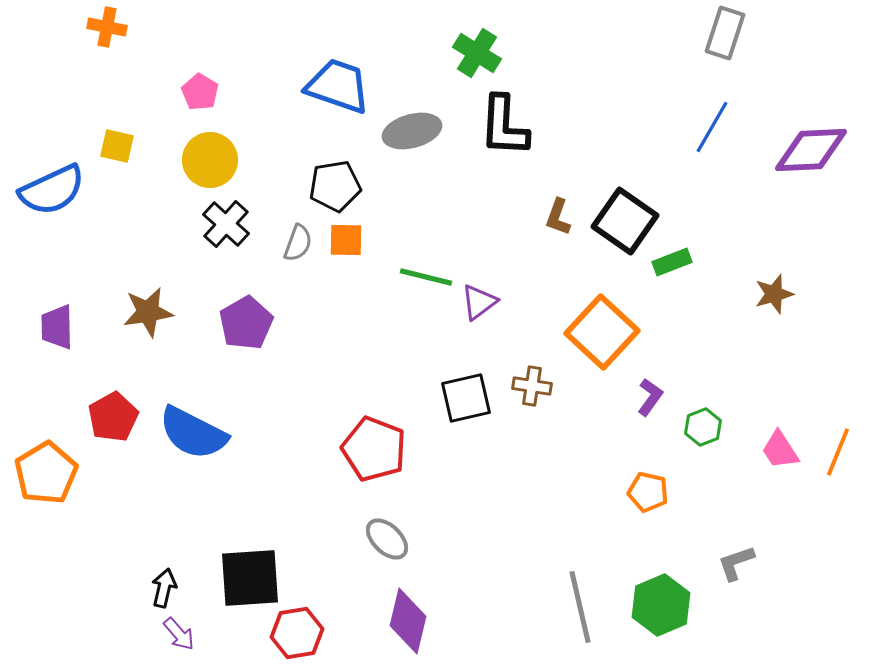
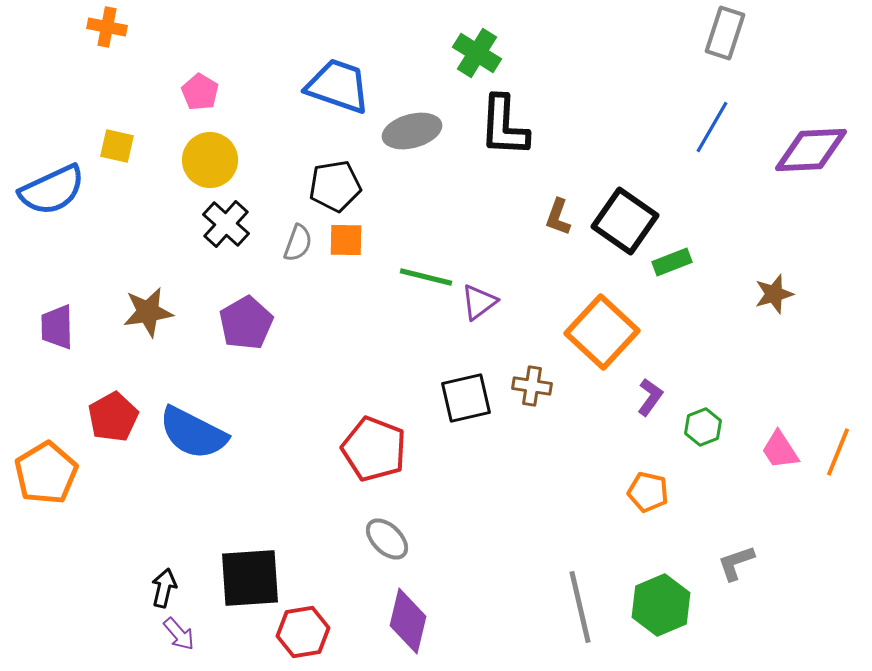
red hexagon at (297, 633): moved 6 px right, 1 px up
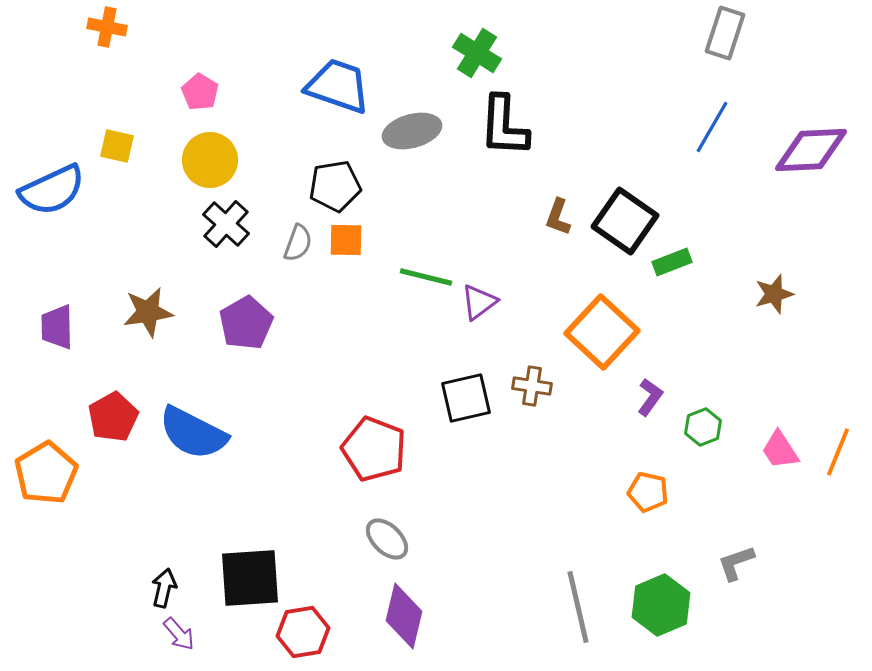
gray line at (580, 607): moved 2 px left
purple diamond at (408, 621): moved 4 px left, 5 px up
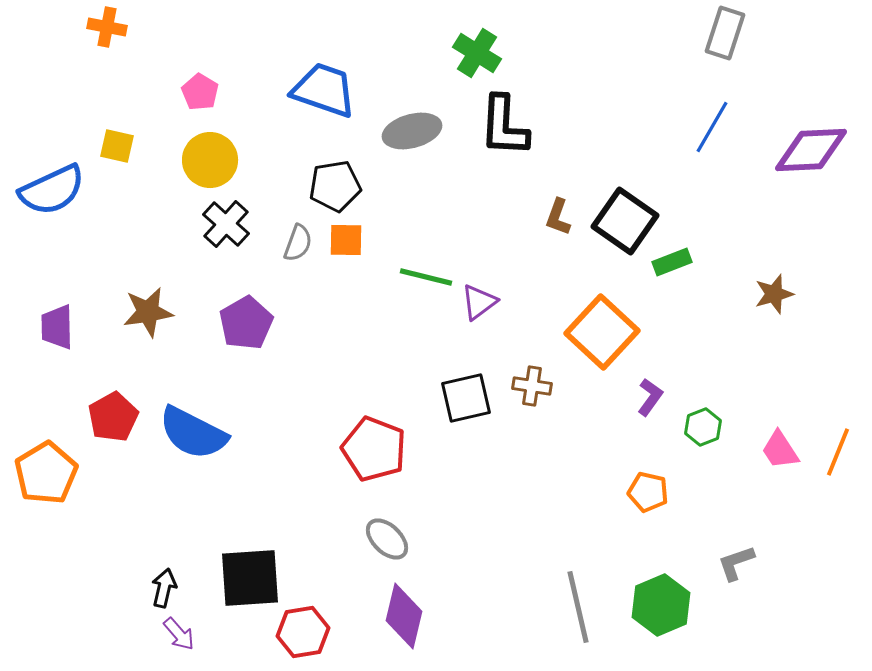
blue trapezoid at (338, 86): moved 14 px left, 4 px down
